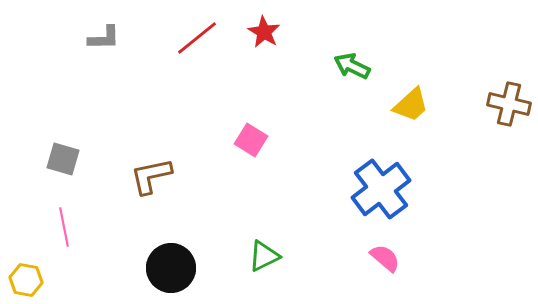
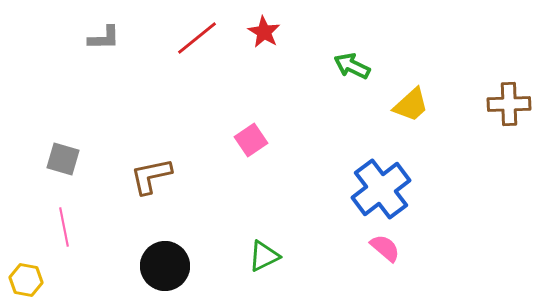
brown cross: rotated 15 degrees counterclockwise
pink square: rotated 24 degrees clockwise
pink semicircle: moved 10 px up
black circle: moved 6 px left, 2 px up
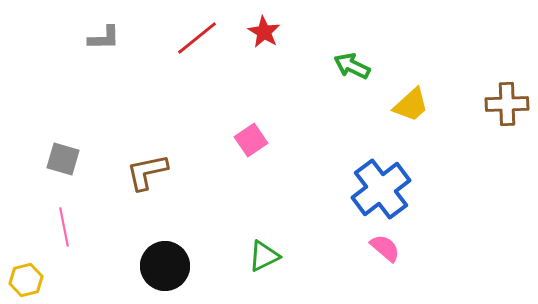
brown cross: moved 2 px left
brown L-shape: moved 4 px left, 4 px up
yellow hexagon: rotated 24 degrees counterclockwise
